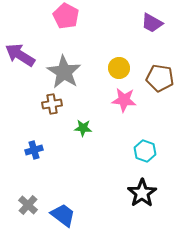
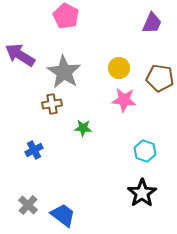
purple trapezoid: rotated 95 degrees counterclockwise
blue cross: rotated 12 degrees counterclockwise
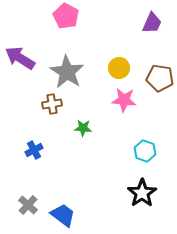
purple arrow: moved 3 px down
gray star: moved 3 px right
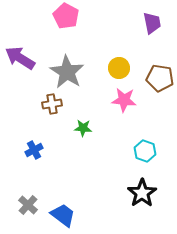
purple trapezoid: rotated 35 degrees counterclockwise
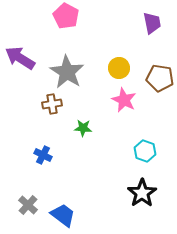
pink star: rotated 20 degrees clockwise
blue cross: moved 9 px right, 5 px down; rotated 36 degrees counterclockwise
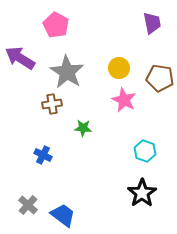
pink pentagon: moved 10 px left, 9 px down
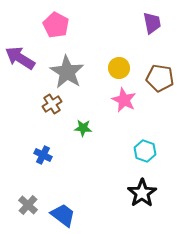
brown cross: rotated 24 degrees counterclockwise
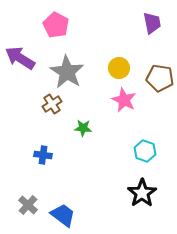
blue cross: rotated 18 degrees counterclockwise
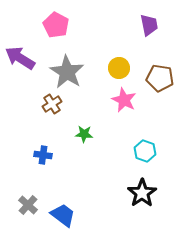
purple trapezoid: moved 3 px left, 2 px down
green star: moved 1 px right, 6 px down
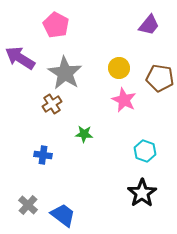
purple trapezoid: rotated 50 degrees clockwise
gray star: moved 2 px left, 1 px down
